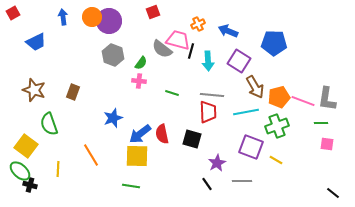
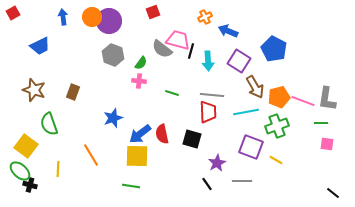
orange cross at (198, 24): moved 7 px right, 7 px up
blue trapezoid at (36, 42): moved 4 px right, 4 px down
blue pentagon at (274, 43): moved 6 px down; rotated 25 degrees clockwise
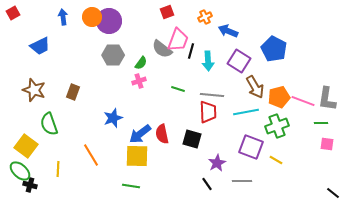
red square at (153, 12): moved 14 px right
pink trapezoid at (178, 40): rotated 95 degrees clockwise
gray hexagon at (113, 55): rotated 20 degrees counterclockwise
pink cross at (139, 81): rotated 24 degrees counterclockwise
green line at (172, 93): moved 6 px right, 4 px up
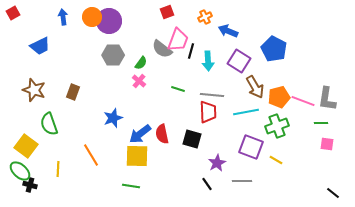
pink cross at (139, 81): rotated 32 degrees counterclockwise
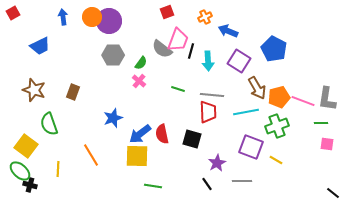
brown arrow at (255, 87): moved 2 px right, 1 px down
green line at (131, 186): moved 22 px right
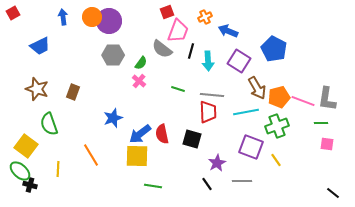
pink trapezoid at (178, 40): moved 9 px up
brown star at (34, 90): moved 3 px right, 1 px up
yellow line at (276, 160): rotated 24 degrees clockwise
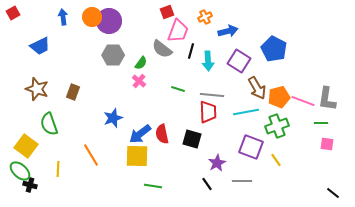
blue arrow at (228, 31): rotated 144 degrees clockwise
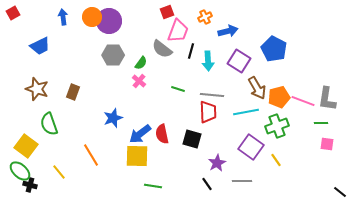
purple square at (251, 147): rotated 15 degrees clockwise
yellow line at (58, 169): moved 1 px right, 3 px down; rotated 42 degrees counterclockwise
black line at (333, 193): moved 7 px right, 1 px up
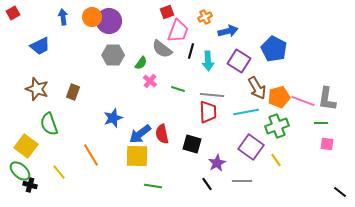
pink cross at (139, 81): moved 11 px right
black square at (192, 139): moved 5 px down
